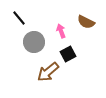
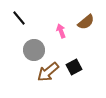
brown semicircle: rotated 66 degrees counterclockwise
gray circle: moved 8 px down
black square: moved 6 px right, 13 px down
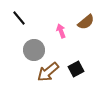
black square: moved 2 px right, 2 px down
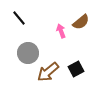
brown semicircle: moved 5 px left
gray circle: moved 6 px left, 3 px down
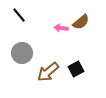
black line: moved 3 px up
pink arrow: moved 3 px up; rotated 64 degrees counterclockwise
gray circle: moved 6 px left
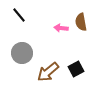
brown semicircle: rotated 120 degrees clockwise
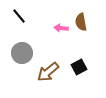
black line: moved 1 px down
black square: moved 3 px right, 2 px up
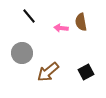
black line: moved 10 px right
black square: moved 7 px right, 5 px down
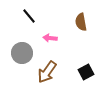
pink arrow: moved 11 px left, 10 px down
brown arrow: moved 1 px left; rotated 15 degrees counterclockwise
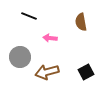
black line: rotated 28 degrees counterclockwise
gray circle: moved 2 px left, 4 px down
brown arrow: rotated 40 degrees clockwise
